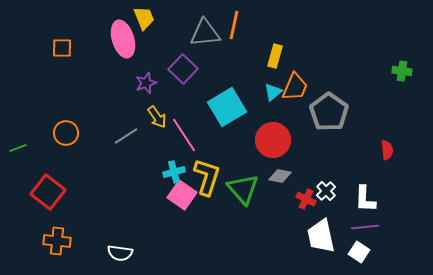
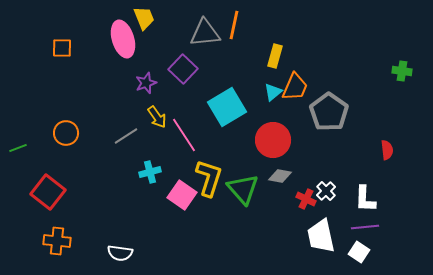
cyan cross: moved 24 px left
yellow L-shape: moved 2 px right, 1 px down
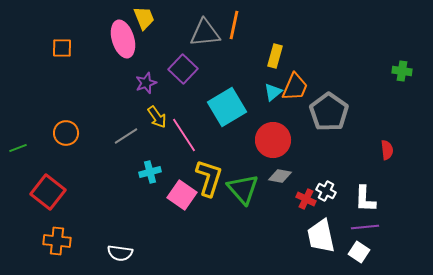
white cross: rotated 18 degrees counterclockwise
